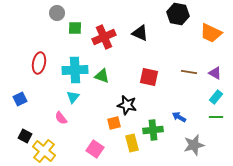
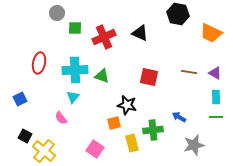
cyan rectangle: rotated 40 degrees counterclockwise
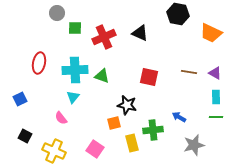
yellow cross: moved 10 px right; rotated 15 degrees counterclockwise
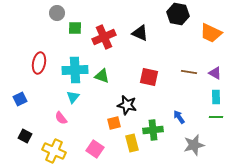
blue arrow: rotated 24 degrees clockwise
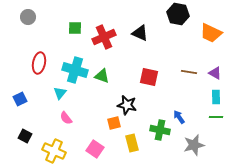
gray circle: moved 29 px left, 4 px down
cyan cross: rotated 20 degrees clockwise
cyan triangle: moved 13 px left, 4 px up
pink semicircle: moved 5 px right
green cross: moved 7 px right; rotated 18 degrees clockwise
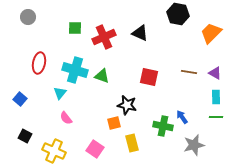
orange trapezoid: rotated 110 degrees clockwise
blue square: rotated 24 degrees counterclockwise
blue arrow: moved 3 px right
green cross: moved 3 px right, 4 px up
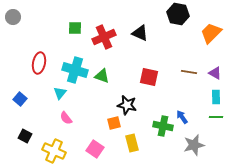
gray circle: moved 15 px left
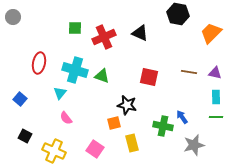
purple triangle: rotated 16 degrees counterclockwise
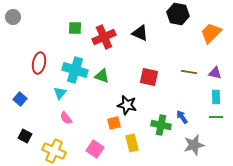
green cross: moved 2 px left, 1 px up
